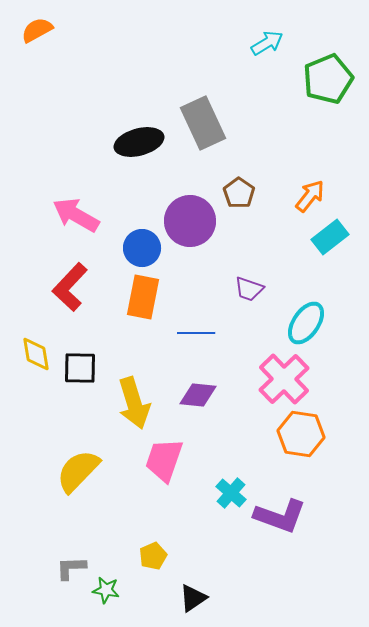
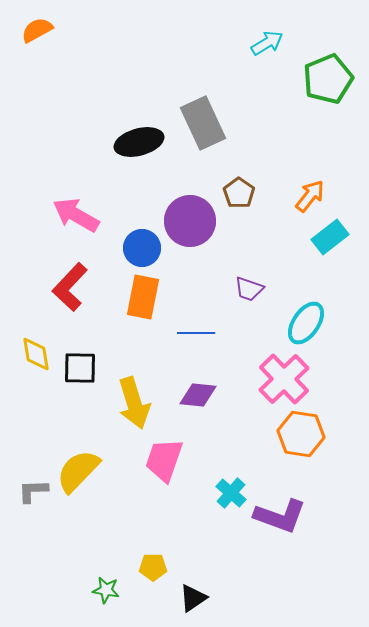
yellow pentagon: moved 11 px down; rotated 24 degrees clockwise
gray L-shape: moved 38 px left, 77 px up
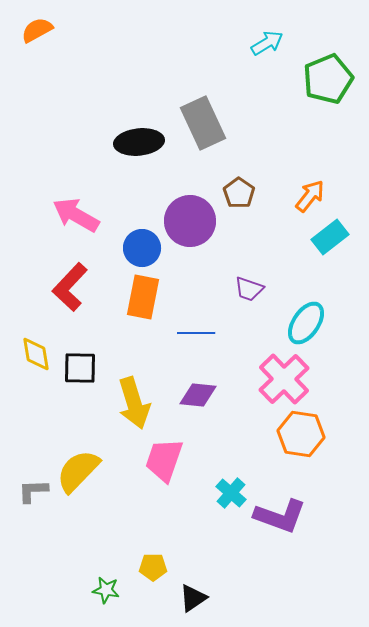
black ellipse: rotated 9 degrees clockwise
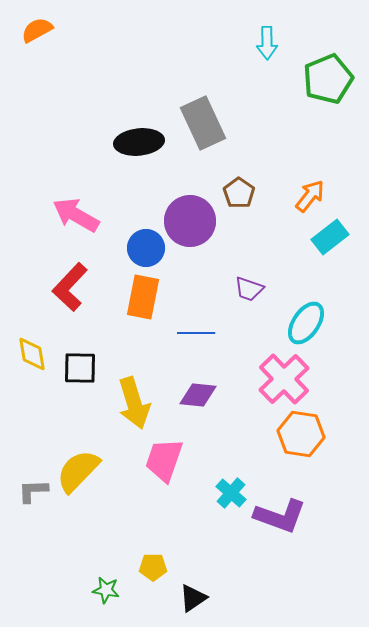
cyan arrow: rotated 120 degrees clockwise
blue circle: moved 4 px right
yellow diamond: moved 4 px left
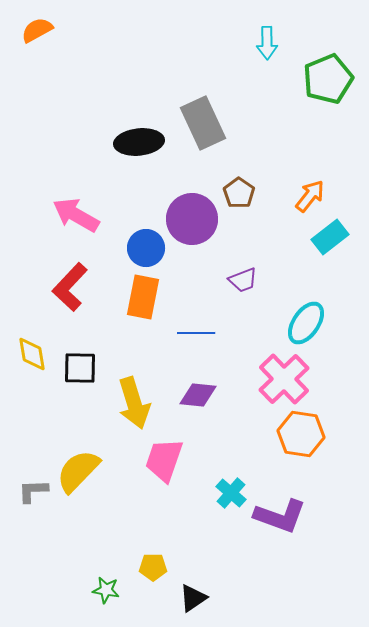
purple circle: moved 2 px right, 2 px up
purple trapezoid: moved 6 px left, 9 px up; rotated 40 degrees counterclockwise
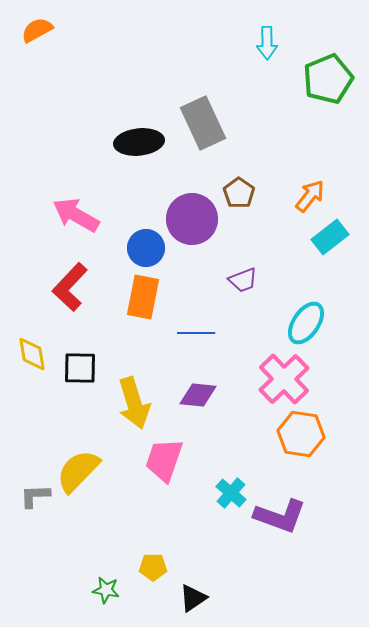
gray L-shape: moved 2 px right, 5 px down
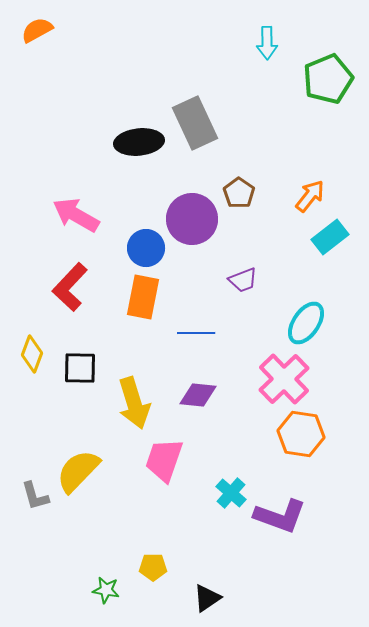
gray rectangle: moved 8 px left
yellow diamond: rotated 30 degrees clockwise
gray L-shape: rotated 104 degrees counterclockwise
black triangle: moved 14 px right
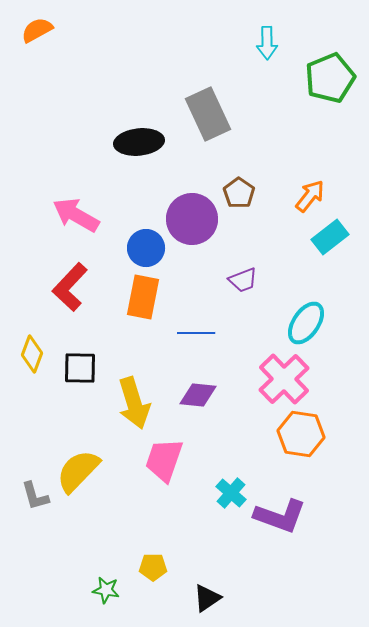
green pentagon: moved 2 px right, 1 px up
gray rectangle: moved 13 px right, 9 px up
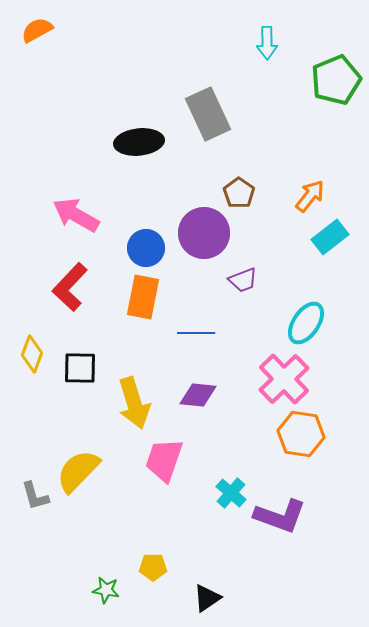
green pentagon: moved 6 px right, 2 px down
purple circle: moved 12 px right, 14 px down
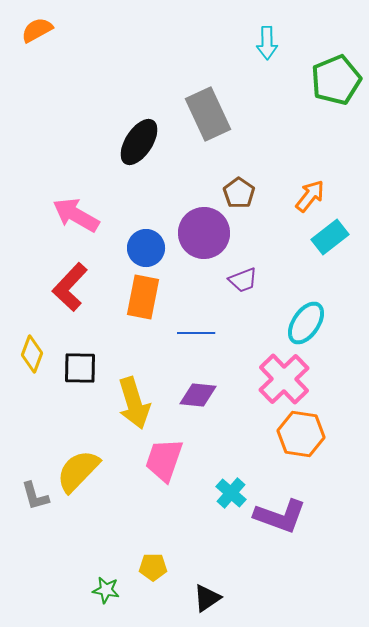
black ellipse: rotated 51 degrees counterclockwise
